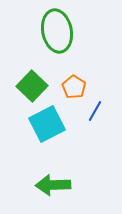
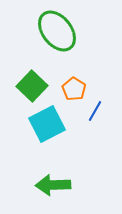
green ellipse: rotated 27 degrees counterclockwise
orange pentagon: moved 2 px down
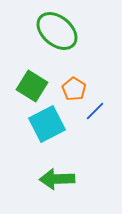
green ellipse: rotated 12 degrees counterclockwise
green square: rotated 12 degrees counterclockwise
blue line: rotated 15 degrees clockwise
green arrow: moved 4 px right, 6 px up
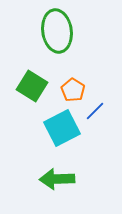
green ellipse: rotated 42 degrees clockwise
orange pentagon: moved 1 px left, 1 px down
cyan square: moved 15 px right, 4 px down
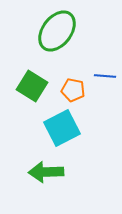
green ellipse: rotated 45 degrees clockwise
orange pentagon: rotated 20 degrees counterclockwise
blue line: moved 10 px right, 35 px up; rotated 50 degrees clockwise
green arrow: moved 11 px left, 7 px up
